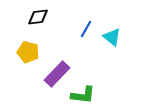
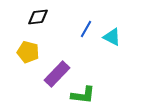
cyan triangle: rotated 12 degrees counterclockwise
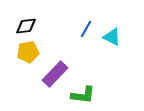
black diamond: moved 12 px left, 9 px down
yellow pentagon: rotated 25 degrees counterclockwise
purple rectangle: moved 2 px left
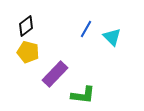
black diamond: rotated 30 degrees counterclockwise
cyan triangle: rotated 18 degrees clockwise
yellow pentagon: rotated 25 degrees clockwise
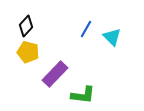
black diamond: rotated 10 degrees counterclockwise
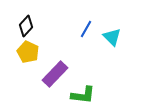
yellow pentagon: rotated 10 degrees clockwise
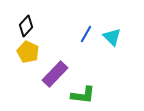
blue line: moved 5 px down
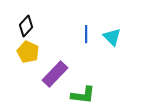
blue line: rotated 30 degrees counterclockwise
